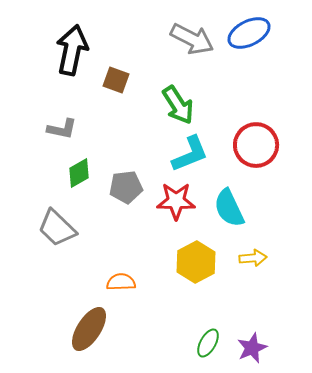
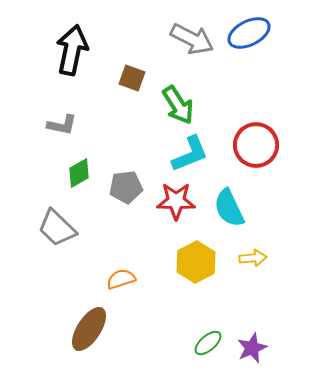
brown square: moved 16 px right, 2 px up
gray L-shape: moved 4 px up
orange semicircle: moved 3 px up; rotated 16 degrees counterclockwise
green ellipse: rotated 20 degrees clockwise
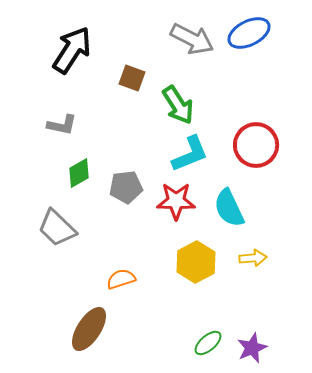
black arrow: rotated 21 degrees clockwise
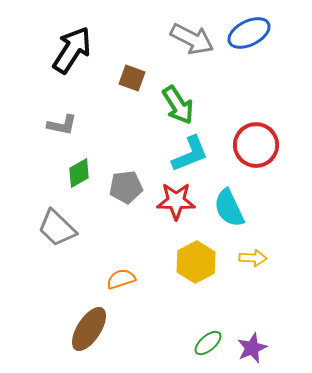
yellow arrow: rotated 8 degrees clockwise
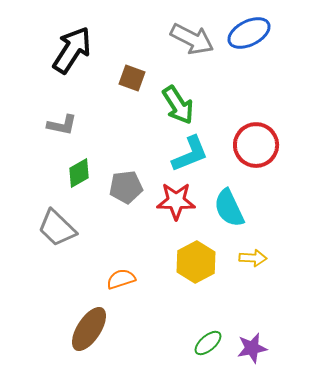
purple star: rotated 12 degrees clockwise
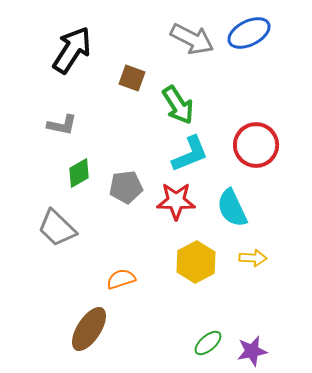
cyan semicircle: moved 3 px right
purple star: moved 3 px down
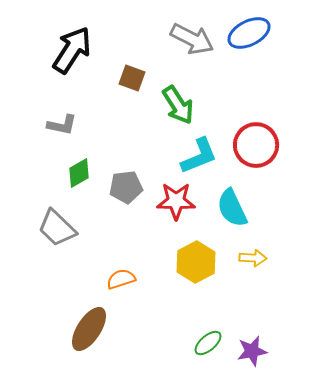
cyan L-shape: moved 9 px right, 2 px down
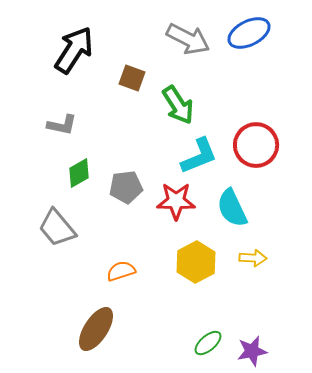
gray arrow: moved 4 px left
black arrow: moved 2 px right
gray trapezoid: rotated 6 degrees clockwise
orange semicircle: moved 8 px up
brown ellipse: moved 7 px right
